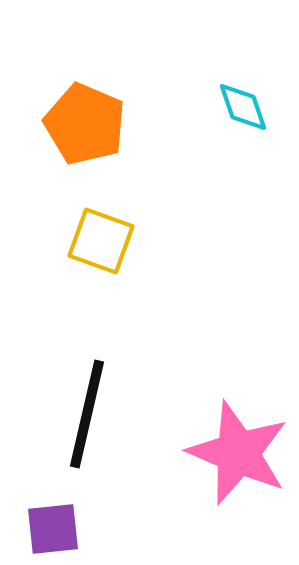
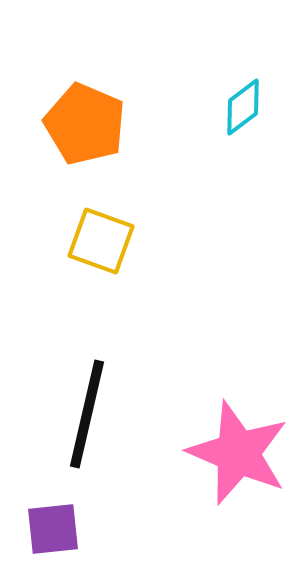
cyan diamond: rotated 72 degrees clockwise
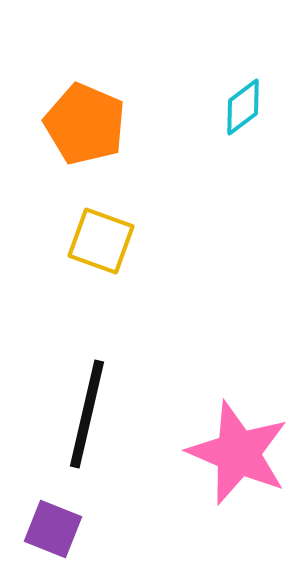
purple square: rotated 28 degrees clockwise
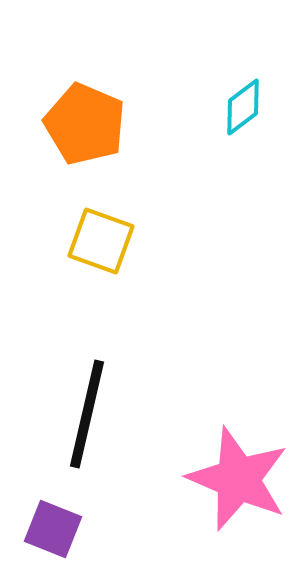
pink star: moved 26 px down
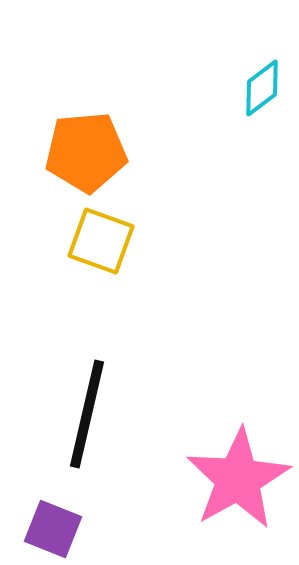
cyan diamond: moved 19 px right, 19 px up
orange pentagon: moved 1 px right, 28 px down; rotated 28 degrees counterclockwise
pink star: rotated 20 degrees clockwise
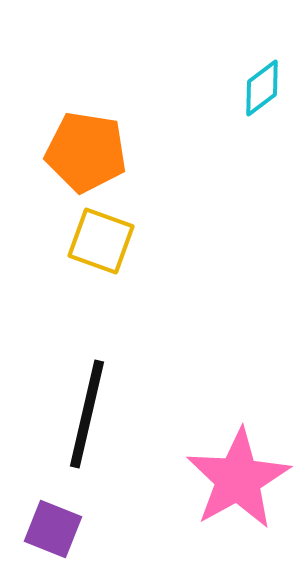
orange pentagon: rotated 14 degrees clockwise
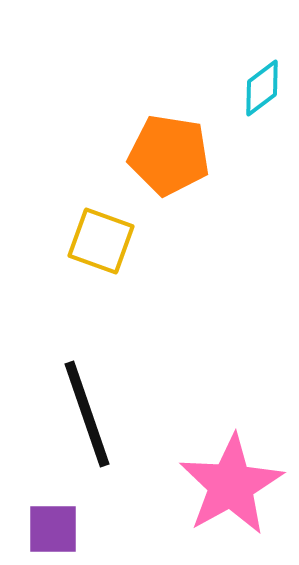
orange pentagon: moved 83 px right, 3 px down
black line: rotated 32 degrees counterclockwise
pink star: moved 7 px left, 6 px down
purple square: rotated 22 degrees counterclockwise
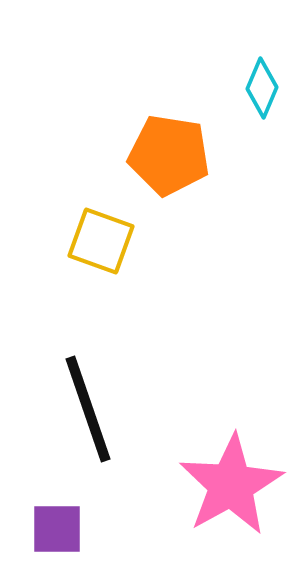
cyan diamond: rotated 30 degrees counterclockwise
black line: moved 1 px right, 5 px up
purple square: moved 4 px right
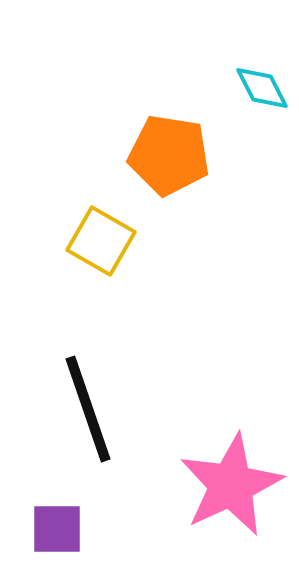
cyan diamond: rotated 50 degrees counterclockwise
yellow square: rotated 10 degrees clockwise
pink star: rotated 4 degrees clockwise
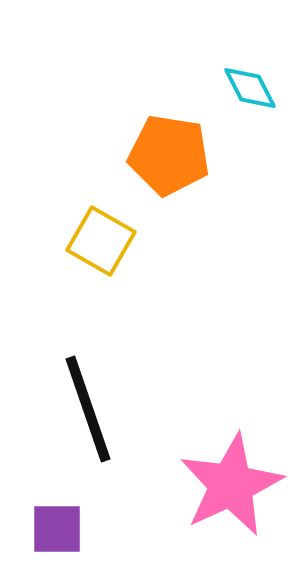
cyan diamond: moved 12 px left
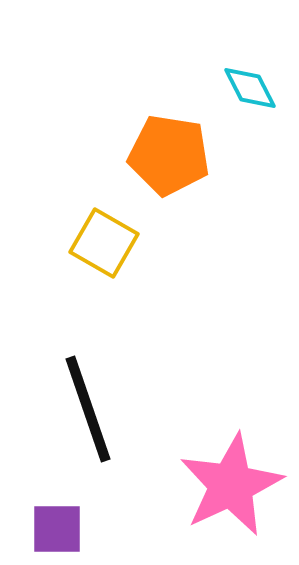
yellow square: moved 3 px right, 2 px down
